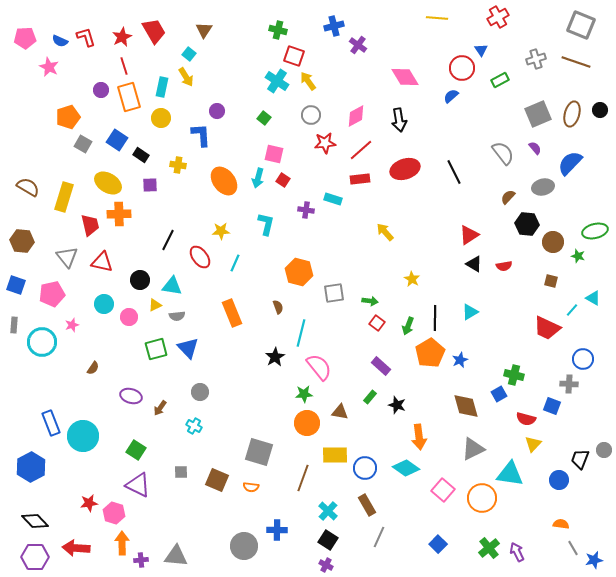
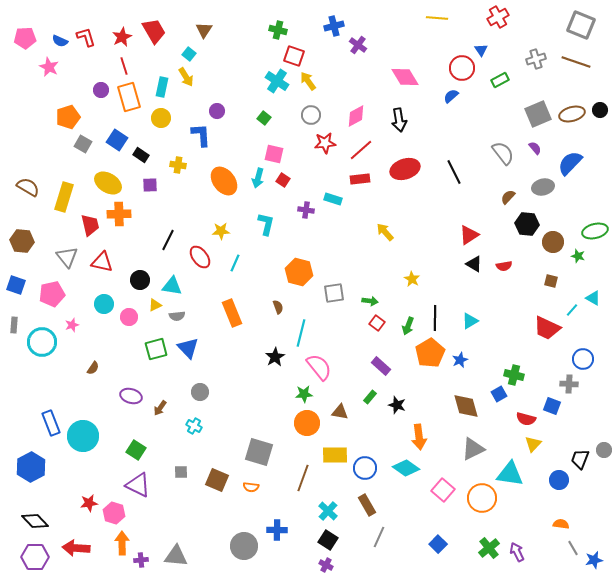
brown ellipse at (572, 114): rotated 60 degrees clockwise
cyan triangle at (470, 312): moved 9 px down
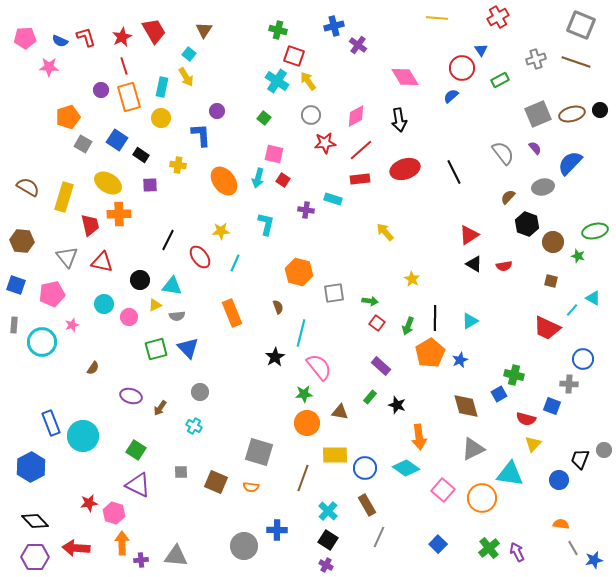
pink star at (49, 67): rotated 24 degrees counterclockwise
black hexagon at (527, 224): rotated 15 degrees clockwise
brown square at (217, 480): moved 1 px left, 2 px down
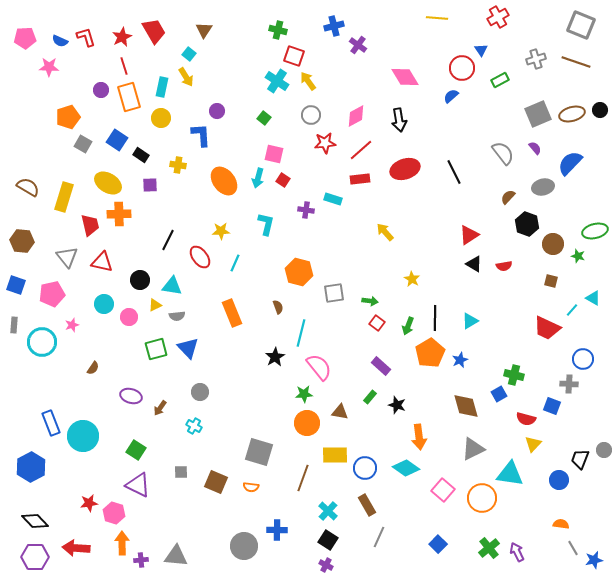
brown circle at (553, 242): moved 2 px down
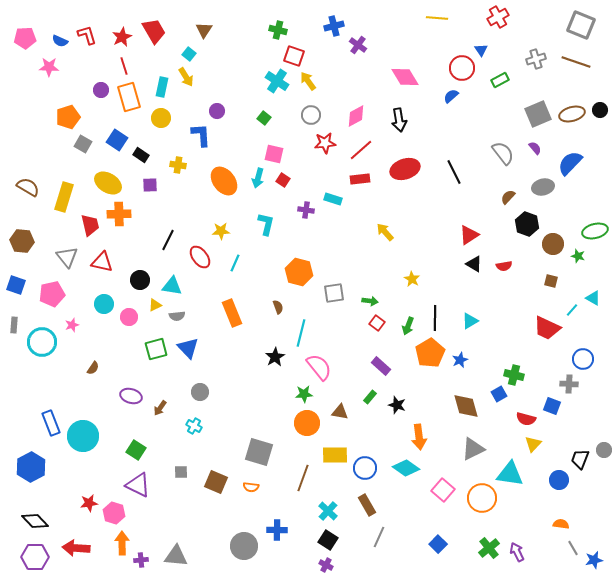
red L-shape at (86, 37): moved 1 px right, 2 px up
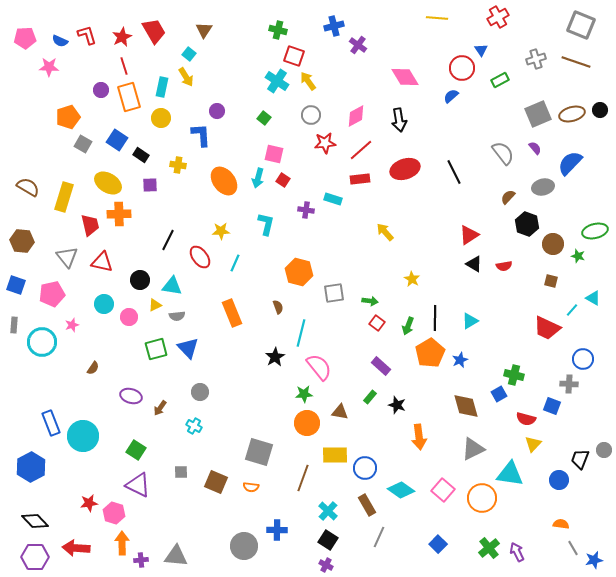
cyan diamond at (406, 468): moved 5 px left, 22 px down
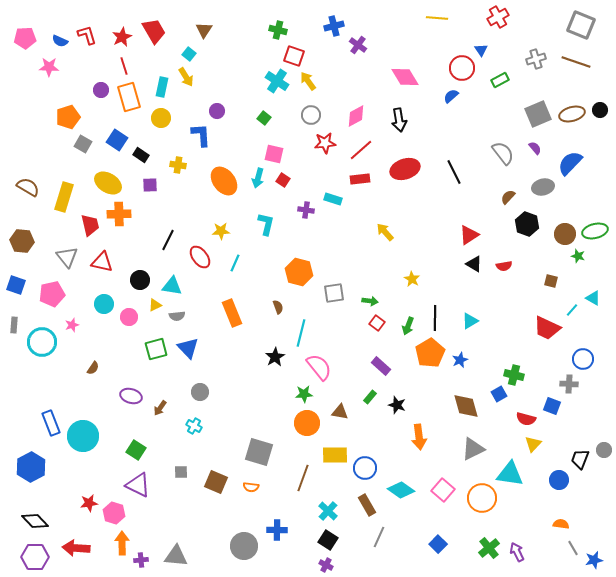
brown circle at (553, 244): moved 12 px right, 10 px up
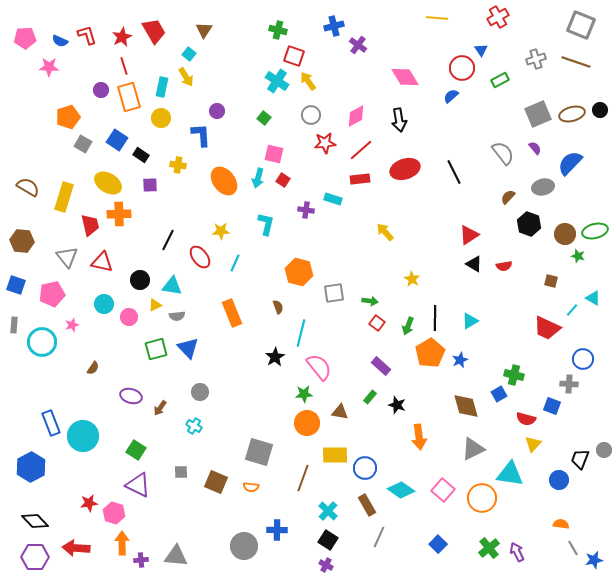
black hexagon at (527, 224): moved 2 px right
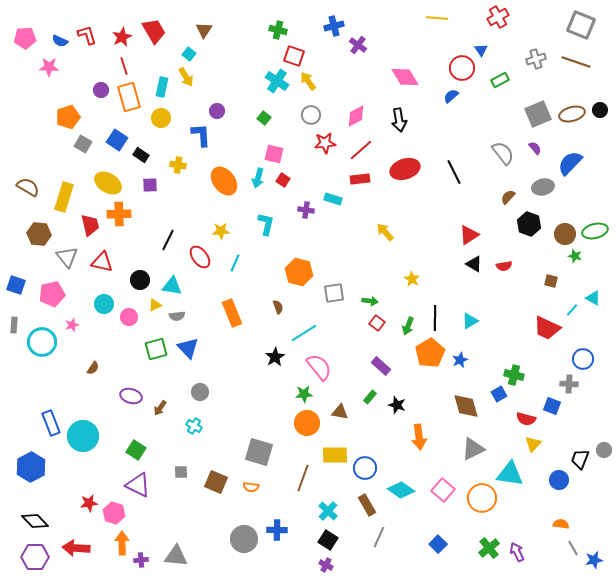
brown hexagon at (22, 241): moved 17 px right, 7 px up
green star at (578, 256): moved 3 px left
cyan line at (301, 333): moved 3 px right; rotated 44 degrees clockwise
gray circle at (244, 546): moved 7 px up
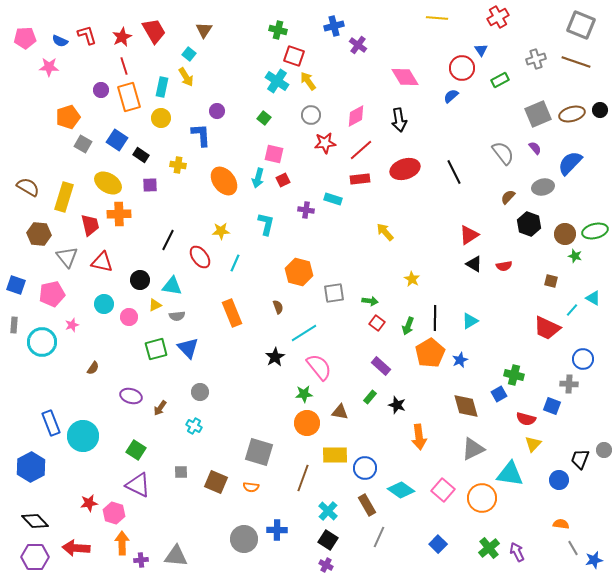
red square at (283, 180): rotated 32 degrees clockwise
